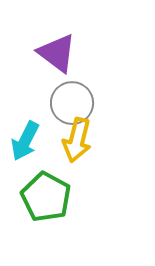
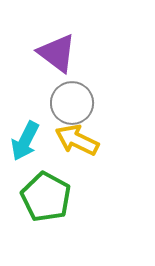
yellow arrow: rotated 102 degrees clockwise
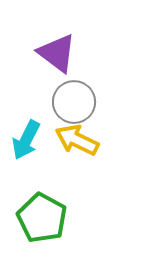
gray circle: moved 2 px right, 1 px up
cyan arrow: moved 1 px right, 1 px up
green pentagon: moved 4 px left, 21 px down
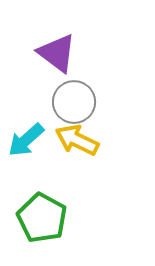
cyan arrow: rotated 21 degrees clockwise
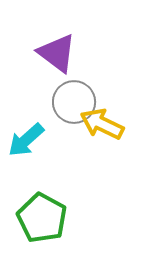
yellow arrow: moved 25 px right, 16 px up
